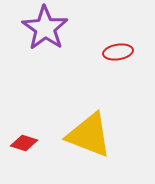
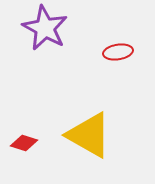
purple star: rotated 6 degrees counterclockwise
yellow triangle: rotated 9 degrees clockwise
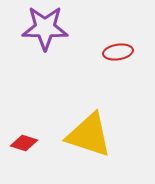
purple star: rotated 27 degrees counterclockwise
yellow triangle: rotated 12 degrees counterclockwise
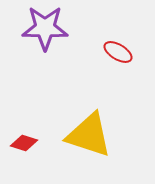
red ellipse: rotated 40 degrees clockwise
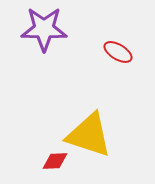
purple star: moved 1 px left, 1 px down
red diamond: moved 31 px right, 18 px down; rotated 20 degrees counterclockwise
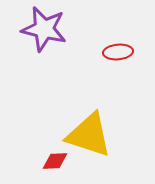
purple star: rotated 12 degrees clockwise
red ellipse: rotated 36 degrees counterclockwise
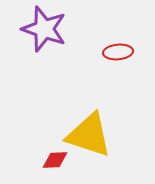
purple star: rotated 6 degrees clockwise
red diamond: moved 1 px up
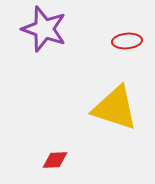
red ellipse: moved 9 px right, 11 px up
yellow triangle: moved 26 px right, 27 px up
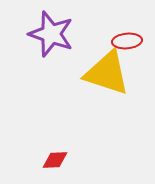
purple star: moved 7 px right, 5 px down
yellow triangle: moved 8 px left, 35 px up
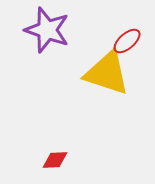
purple star: moved 4 px left, 4 px up
red ellipse: rotated 36 degrees counterclockwise
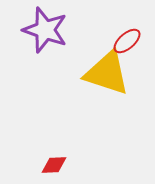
purple star: moved 2 px left
red diamond: moved 1 px left, 5 px down
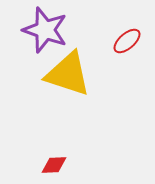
yellow triangle: moved 39 px left, 1 px down
